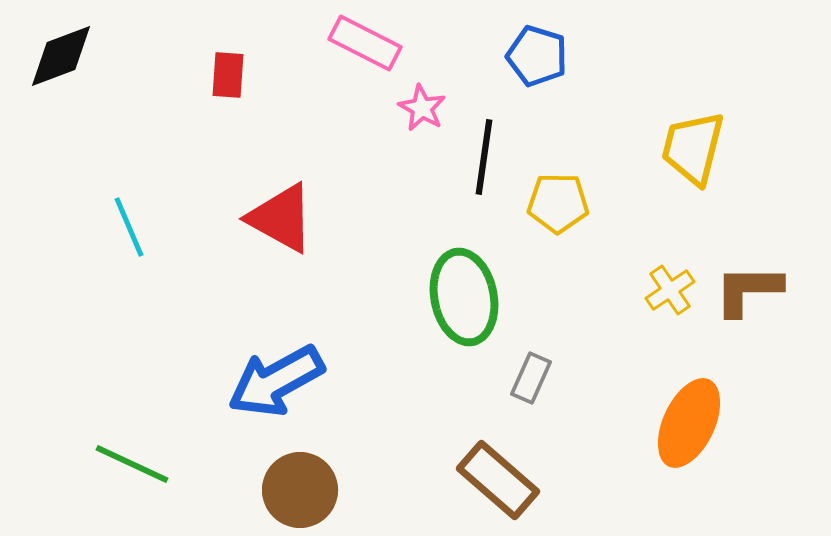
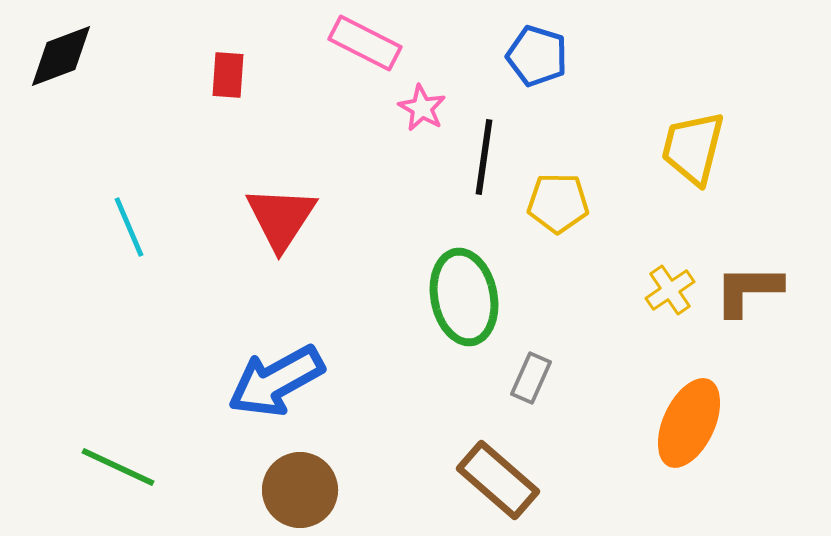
red triangle: rotated 34 degrees clockwise
green line: moved 14 px left, 3 px down
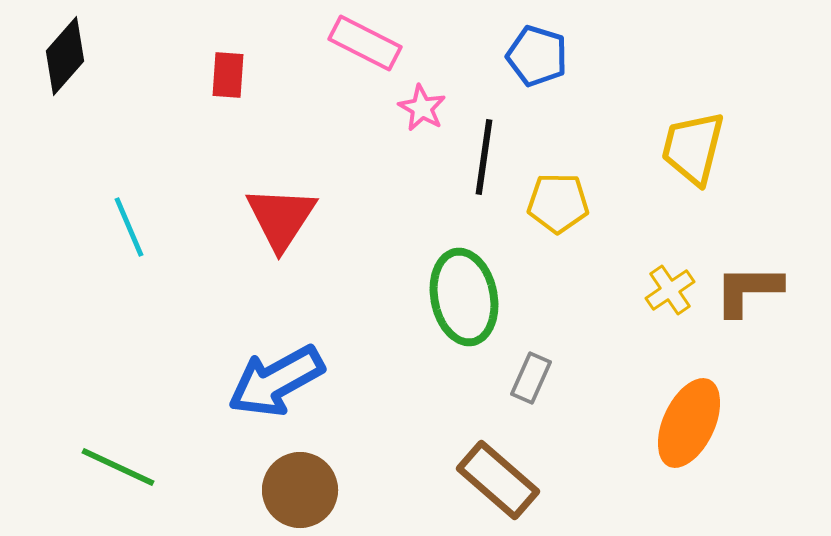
black diamond: moved 4 px right; rotated 28 degrees counterclockwise
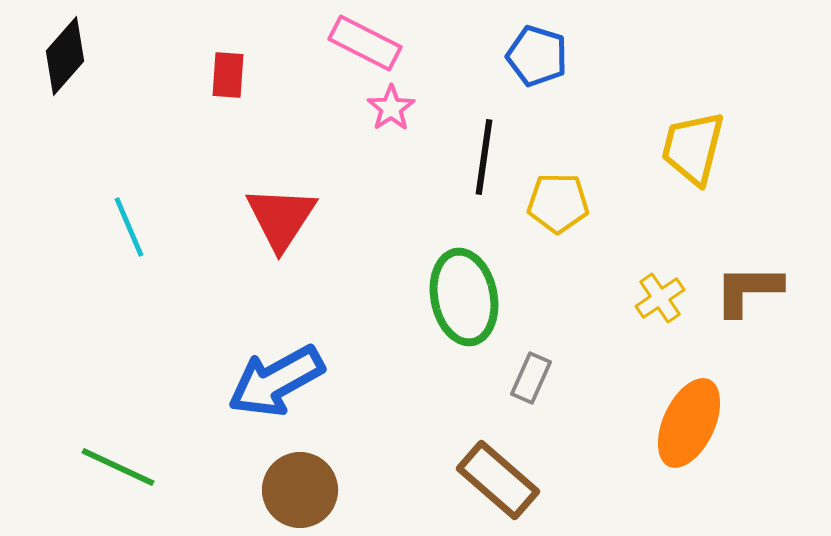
pink star: moved 31 px left; rotated 9 degrees clockwise
yellow cross: moved 10 px left, 8 px down
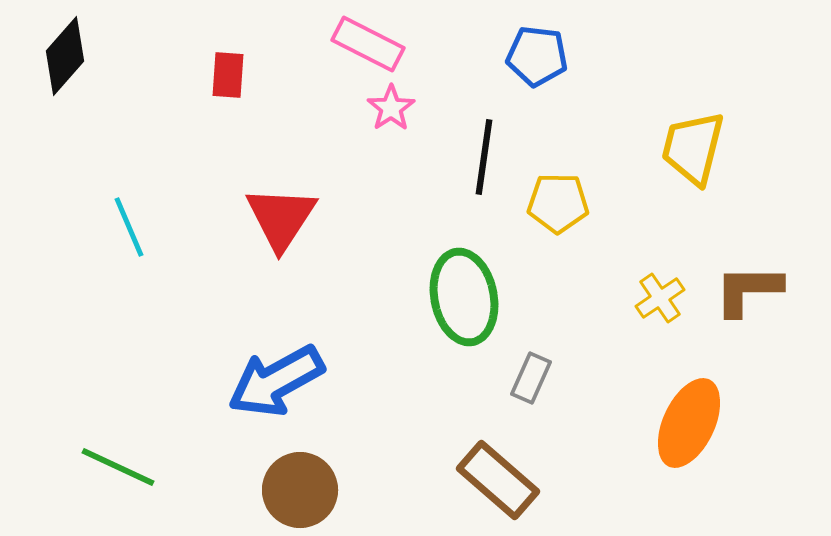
pink rectangle: moved 3 px right, 1 px down
blue pentagon: rotated 10 degrees counterclockwise
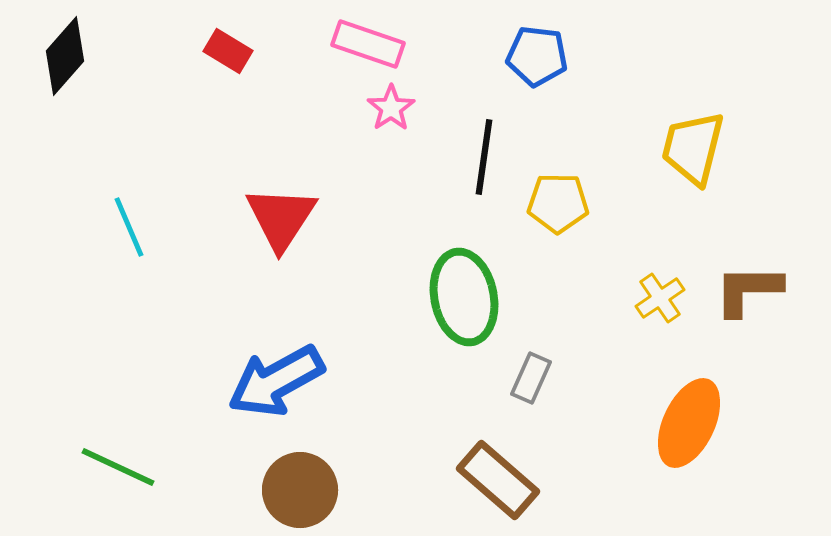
pink rectangle: rotated 8 degrees counterclockwise
red rectangle: moved 24 px up; rotated 63 degrees counterclockwise
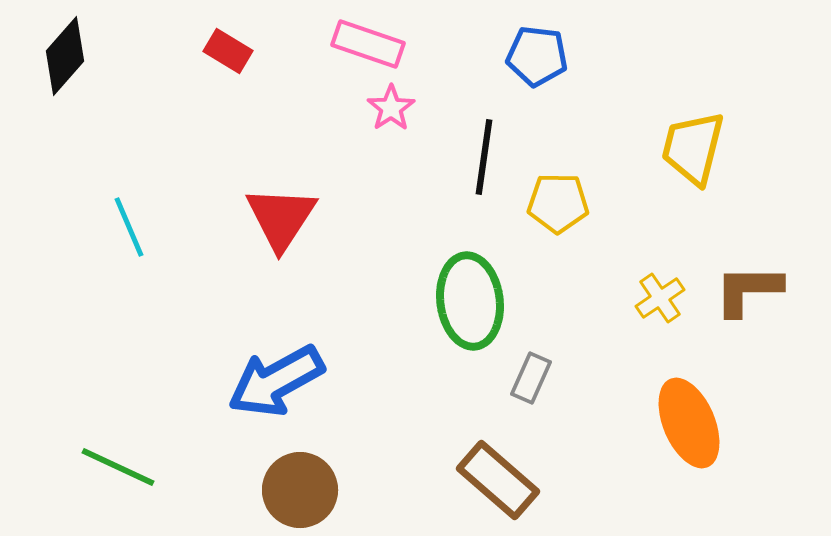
green ellipse: moved 6 px right, 4 px down; rotated 4 degrees clockwise
orange ellipse: rotated 48 degrees counterclockwise
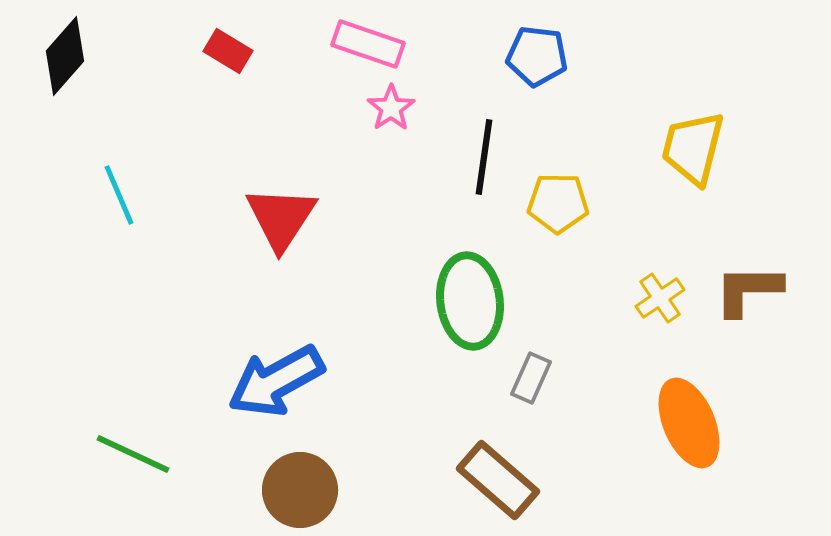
cyan line: moved 10 px left, 32 px up
green line: moved 15 px right, 13 px up
